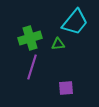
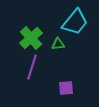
green cross: moved 1 px right; rotated 25 degrees counterclockwise
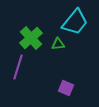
purple line: moved 14 px left
purple square: rotated 28 degrees clockwise
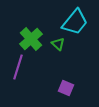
green cross: moved 1 px down
green triangle: rotated 48 degrees clockwise
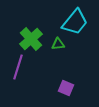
green triangle: rotated 48 degrees counterclockwise
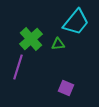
cyan trapezoid: moved 1 px right
